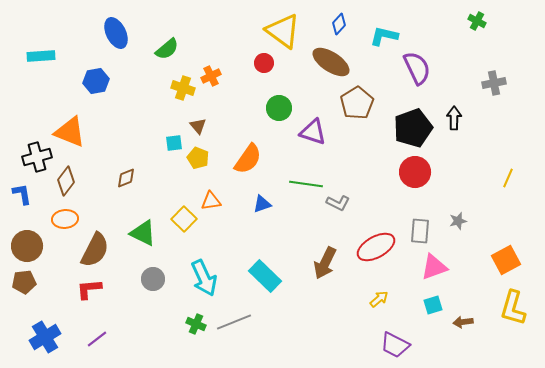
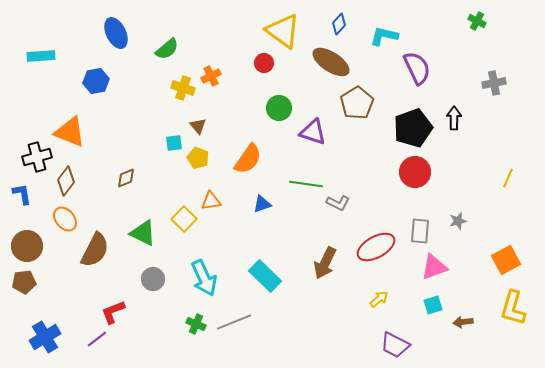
orange ellipse at (65, 219): rotated 55 degrees clockwise
red L-shape at (89, 289): moved 24 px right, 23 px down; rotated 16 degrees counterclockwise
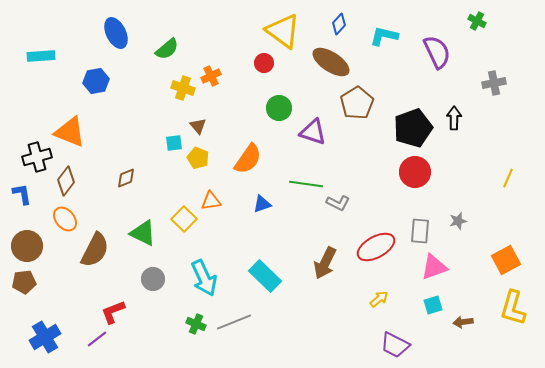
purple semicircle at (417, 68): moved 20 px right, 16 px up
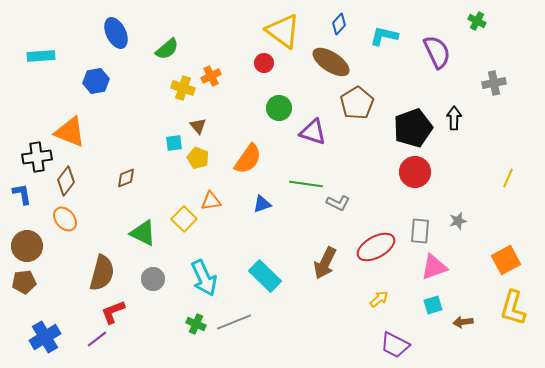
black cross at (37, 157): rotated 8 degrees clockwise
brown semicircle at (95, 250): moved 7 px right, 23 px down; rotated 12 degrees counterclockwise
